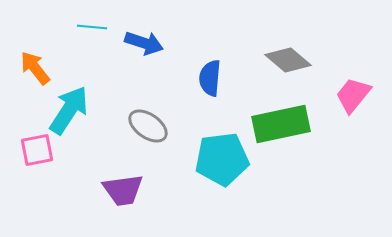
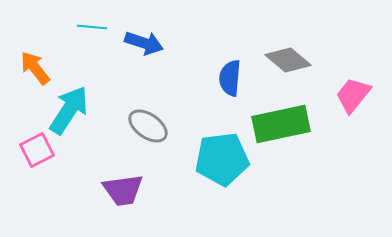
blue semicircle: moved 20 px right
pink square: rotated 16 degrees counterclockwise
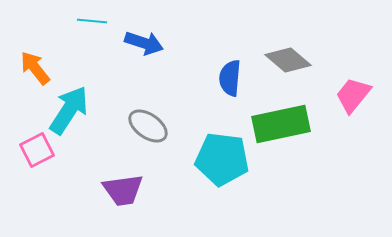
cyan line: moved 6 px up
cyan pentagon: rotated 14 degrees clockwise
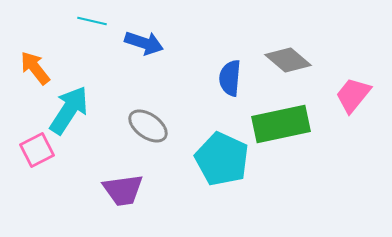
cyan line: rotated 8 degrees clockwise
cyan pentagon: rotated 18 degrees clockwise
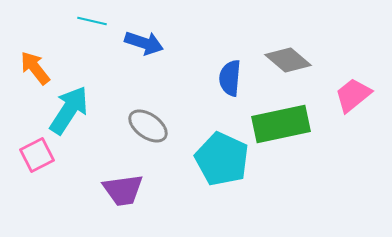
pink trapezoid: rotated 12 degrees clockwise
pink square: moved 5 px down
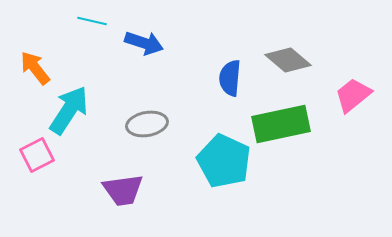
gray ellipse: moved 1 px left, 2 px up; rotated 45 degrees counterclockwise
cyan pentagon: moved 2 px right, 2 px down
